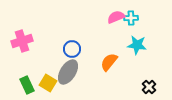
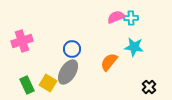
cyan star: moved 3 px left, 2 px down
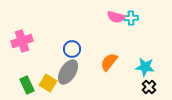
pink semicircle: rotated 144 degrees counterclockwise
cyan star: moved 11 px right, 20 px down
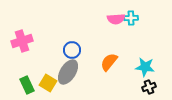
pink semicircle: moved 2 px down; rotated 18 degrees counterclockwise
blue circle: moved 1 px down
black cross: rotated 24 degrees clockwise
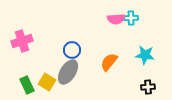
cyan star: moved 12 px up
yellow square: moved 1 px left, 1 px up
black cross: moved 1 px left; rotated 16 degrees clockwise
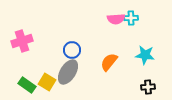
green rectangle: rotated 30 degrees counterclockwise
